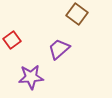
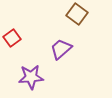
red square: moved 2 px up
purple trapezoid: moved 2 px right
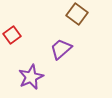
red square: moved 3 px up
purple star: rotated 20 degrees counterclockwise
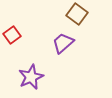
purple trapezoid: moved 2 px right, 6 px up
